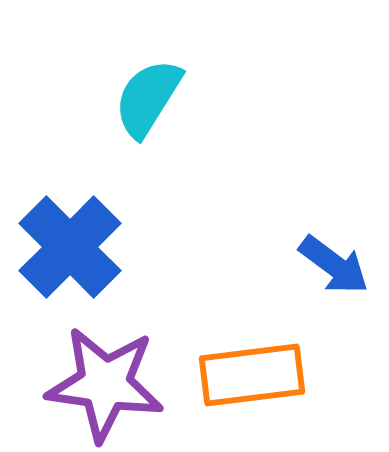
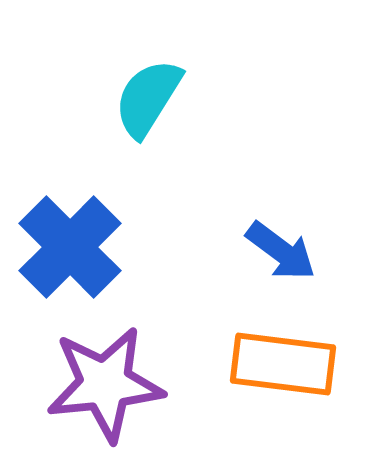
blue arrow: moved 53 px left, 14 px up
orange rectangle: moved 31 px right, 11 px up; rotated 14 degrees clockwise
purple star: rotated 14 degrees counterclockwise
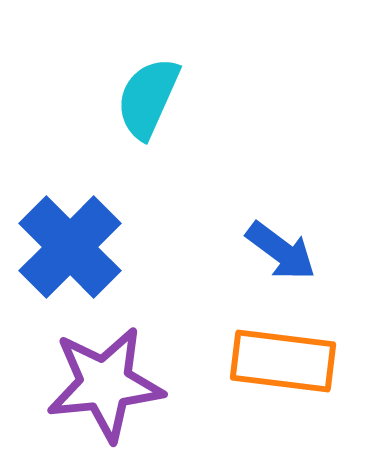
cyan semicircle: rotated 8 degrees counterclockwise
orange rectangle: moved 3 px up
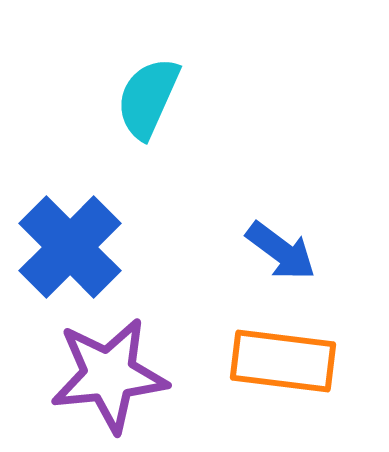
purple star: moved 4 px right, 9 px up
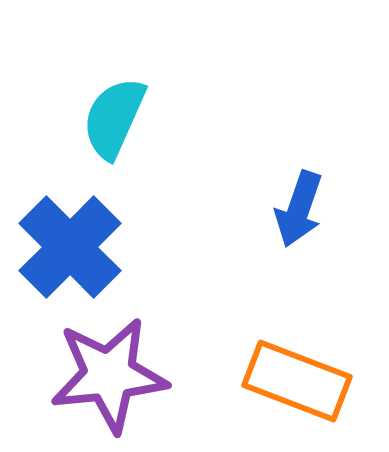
cyan semicircle: moved 34 px left, 20 px down
blue arrow: moved 18 px right, 42 px up; rotated 72 degrees clockwise
orange rectangle: moved 14 px right, 20 px down; rotated 14 degrees clockwise
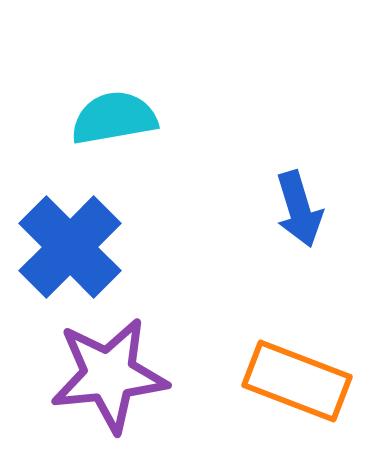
cyan semicircle: rotated 56 degrees clockwise
blue arrow: rotated 36 degrees counterclockwise
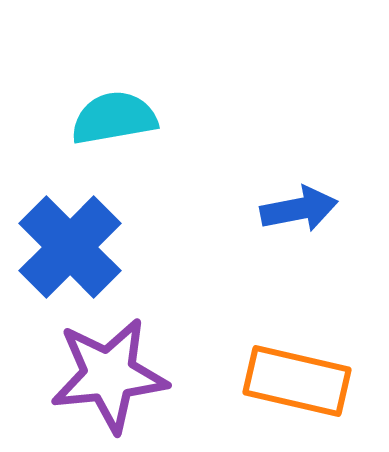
blue arrow: rotated 84 degrees counterclockwise
orange rectangle: rotated 8 degrees counterclockwise
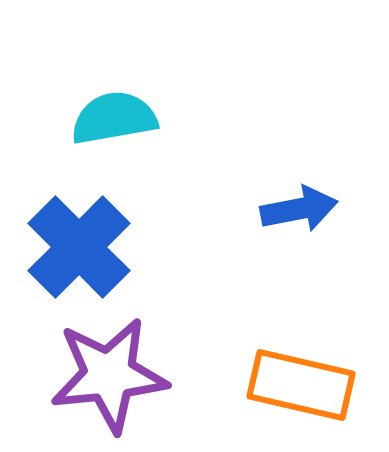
blue cross: moved 9 px right
orange rectangle: moved 4 px right, 4 px down
